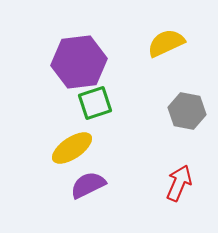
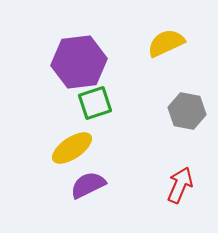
red arrow: moved 1 px right, 2 px down
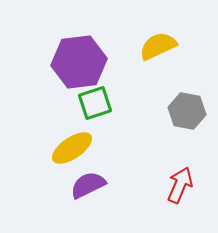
yellow semicircle: moved 8 px left, 3 px down
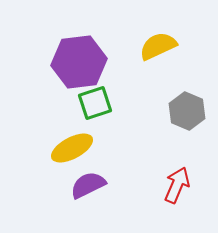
gray hexagon: rotated 12 degrees clockwise
yellow ellipse: rotated 6 degrees clockwise
red arrow: moved 3 px left
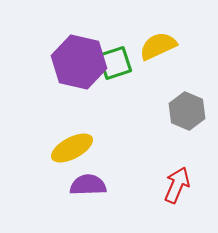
purple hexagon: rotated 20 degrees clockwise
green square: moved 20 px right, 40 px up
purple semicircle: rotated 24 degrees clockwise
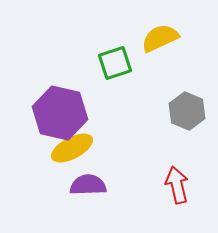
yellow semicircle: moved 2 px right, 8 px up
purple hexagon: moved 19 px left, 51 px down
red arrow: rotated 36 degrees counterclockwise
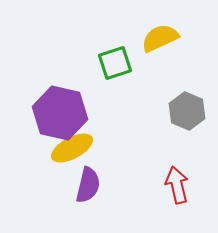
purple semicircle: rotated 105 degrees clockwise
